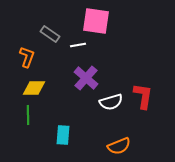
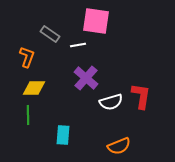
red L-shape: moved 2 px left
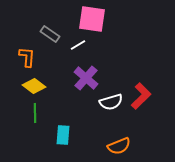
pink square: moved 4 px left, 2 px up
white line: rotated 21 degrees counterclockwise
orange L-shape: rotated 15 degrees counterclockwise
yellow diamond: moved 2 px up; rotated 35 degrees clockwise
red L-shape: rotated 36 degrees clockwise
green line: moved 7 px right, 2 px up
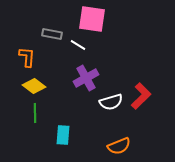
gray rectangle: moved 2 px right; rotated 24 degrees counterclockwise
white line: rotated 63 degrees clockwise
purple cross: rotated 20 degrees clockwise
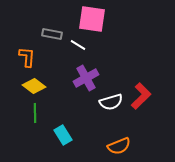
cyan rectangle: rotated 36 degrees counterclockwise
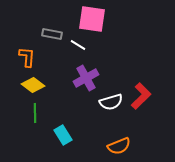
yellow diamond: moved 1 px left, 1 px up
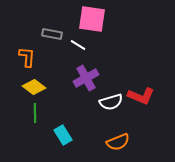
yellow diamond: moved 1 px right, 2 px down
red L-shape: rotated 68 degrees clockwise
orange semicircle: moved 1 px left, 4 px up
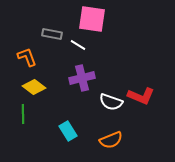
orange L-shape: rotated 25 degrees counterclockwise
purple cross: moved 4 px left; rotated 15 degrees clockwise
white semicircle: rotated 35 degrees clockwise
green line: moved 12 px left, 1 px down
cyan rectangle: moved 5 px right, 4 px up
orange semicircle: moved 7 px left, 2 px up
